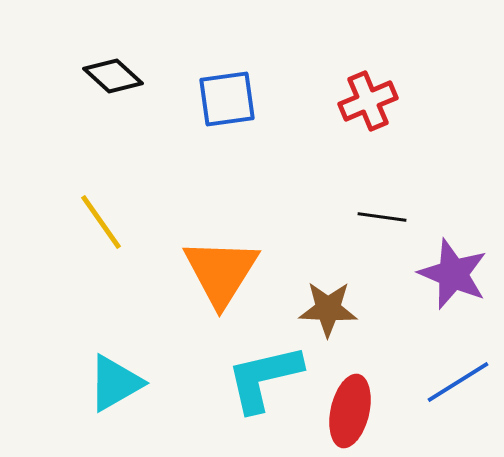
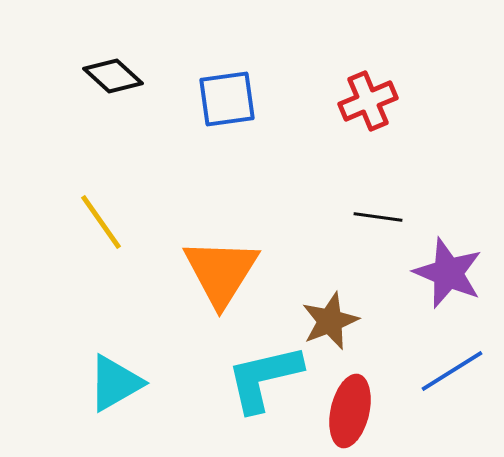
black line: moved 4 px left
purple star: moved 5 px left, 1 px up
brown star: moved 2 px right, 12 px down; rotated 24 degrees counterclockwise
blue line: moved 6 px left, 11 px up
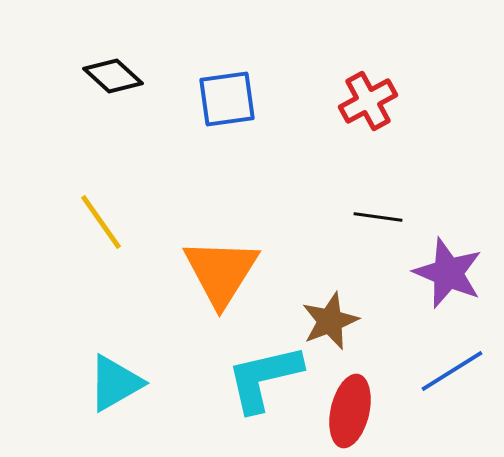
red cross: rotated 6 degrees counterclockwise
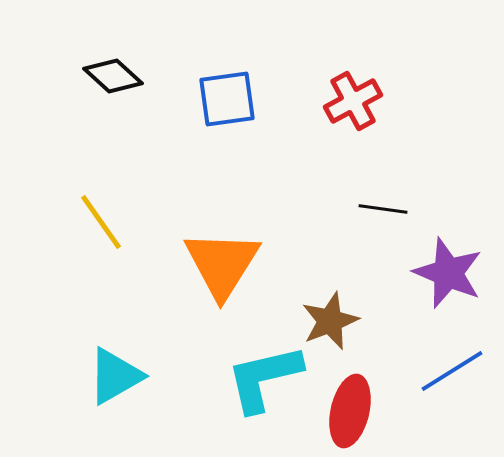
red cross: moved 15 px left
black line: moved 5 px right, 8 px up
orange triangle: moved 1 px right, 8 px up
cyan triangle: moved 7 px up
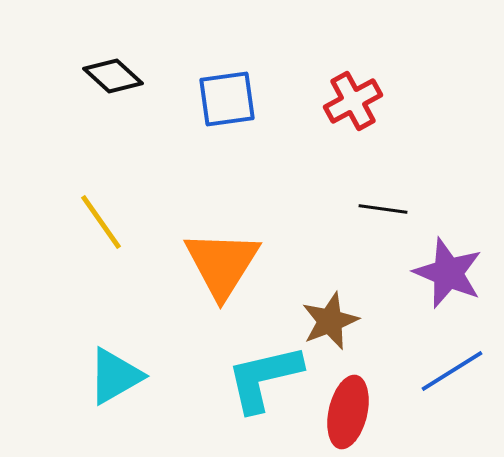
red ellipse: moved 2 px left, 1 px down
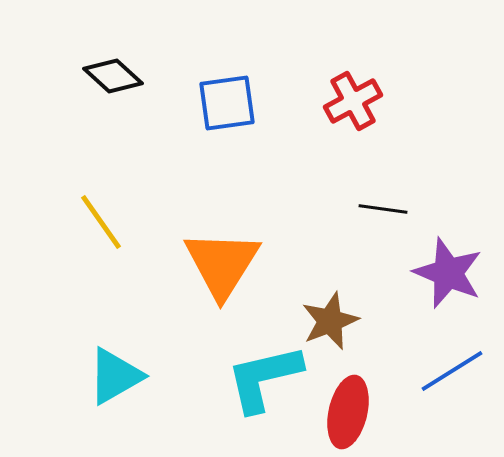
blue square: moved 4 px down
